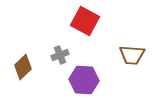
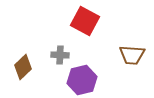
gray cross: rotated 24 degrees clockwise
purple hexagon: moved 2 px left; rotated 16 degrees counterclockwise
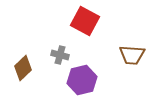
gray cross: rotated 12 degrees clockwise
brown diamond: moved 1 px down
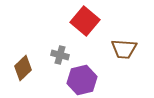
red square: rotated 12 degrees clockwise
brown trapezoid: moved 8 px left, 6 px up
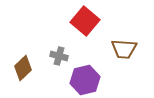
gray cross: moved 1 px left, 1 px down
purple hexagon: moved 3 px right
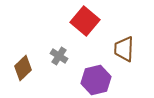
brown trapezoid: rotated 88 degrees clockwise
gray cross: rotated 18 degrees clockwise
purple hexagon: moved 11 px right
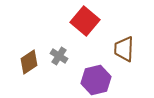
brown diamond: moved 6 px right, 6 px up; rotated 10 degrees clockwise
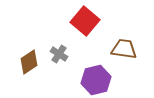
brown trapezoid: rotated 96 degrees clockwise
gray cross: moved 2 px up
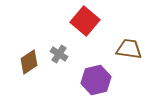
brown trapezoid: moved 5 px right
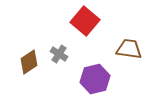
purple hexagon: moved 1 px left, 1 px up
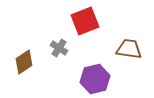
red square: rotated 28 degrees clockwise
gray cross: moved 6 px up
brown diamond: moved 5 px left
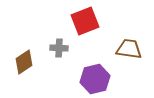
gray cross: rotated 30 degrees counterclockwise
